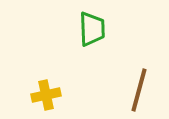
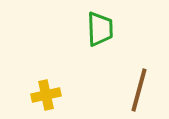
green trapezoid: moved 8 px right
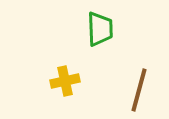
yellow cross: moved 19 px right, 14 px up
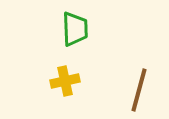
green trapezoid: moved 25 px left
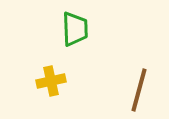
yellow cross: moved 14 px left
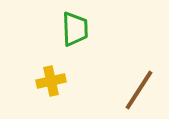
brown line: rotated 18 degrees clockwise
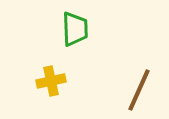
brown line: rotated 9 degrees counterclockwise
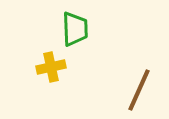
yellow cross: moved 14 px up
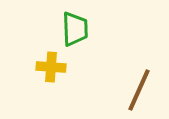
yellow cross: rotated 16 degrees clockwise
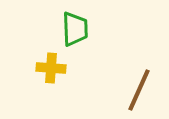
yellow cross: moved 1 px down
